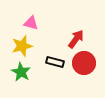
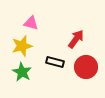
red circle: moved 2 px right, 4 px down
green star: moved 1 px right
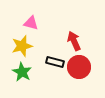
red arrow: moved 2 px left, 2 px down; rotated 60 degrees counterclockwise
red circle: moved 7 px left
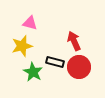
pink triangle: moved 1 px left
green star: moved 11 px right
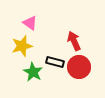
pink triangle: rotated 21 degrees clockwise
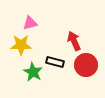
pink triangle: rotated 49 degrees counterclockwise
yellow star: moved 1 px left, 1 px up; rotated 15 degrees clockwise
red circle: moved 7 px right, 2 px up
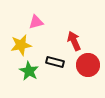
pink triangle: moved 6 px right, 1 px up
yellow star: rotated 10 degrees counterclockwise
red circle: moved 2 px right
green star: moved 4 px left, 1 px up
